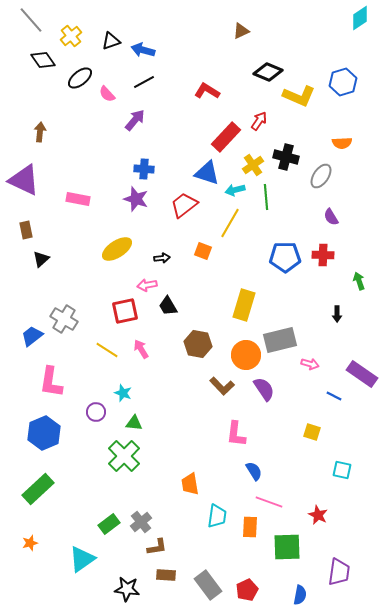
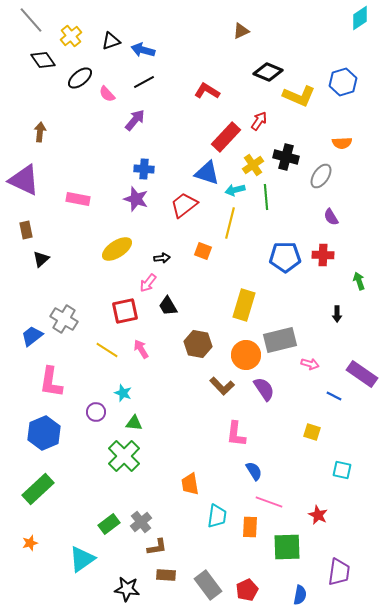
yellow line at (230, 223): rotated 16 degrees counterclockwise
pink arrow at (147, 285): moved 1 px right, 2 px up; rotated 42 degrees counterclockwise
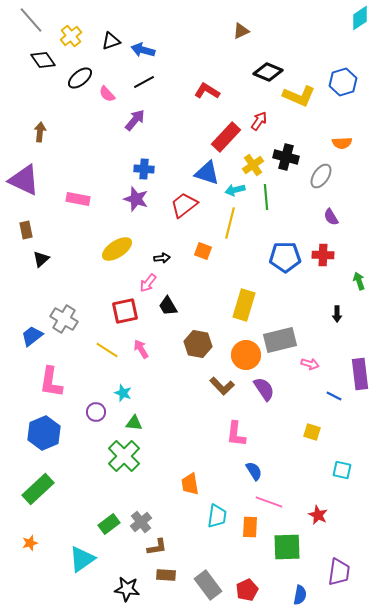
purple rectangle at (362, 374): moved 2 px left; rotated 48 degrees clockwise
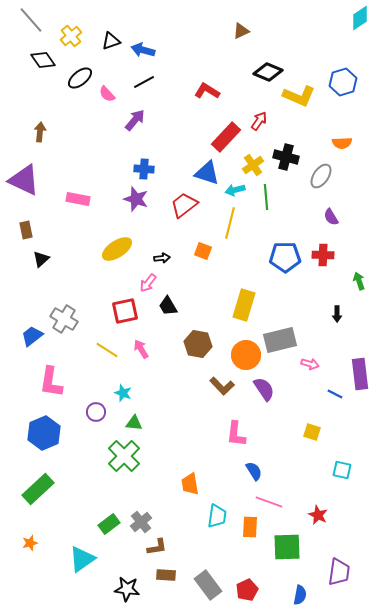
blue line at (334, 396): moved 1 px right, 2 px up
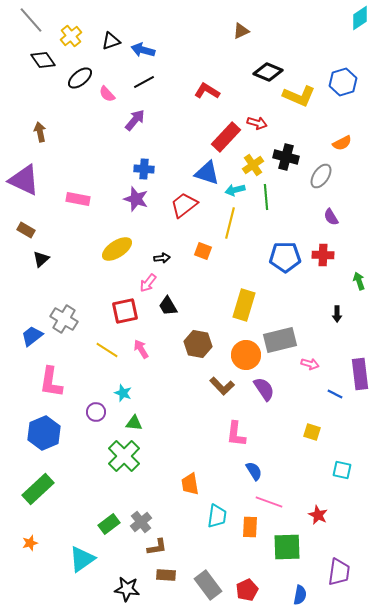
red arrow at (259, 121): moved 2 px left, 2 px down; rotated 72 degrees clockwise
brown arrow at (40, 132): rotated 18 degrees counterclockwise
orange semicircle at (342, 143): rotated 24 degrees counterclockwise
brown rectangle at (26, 230): rotated 48 degrees counterclockwise
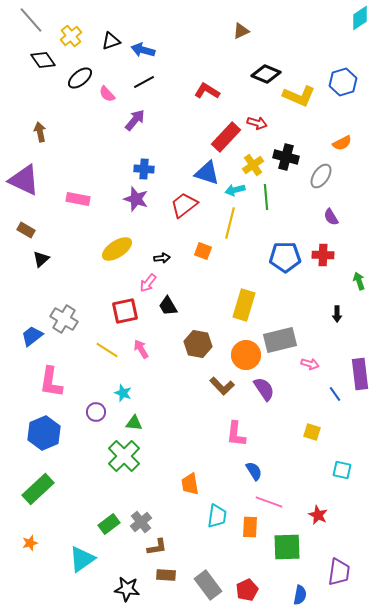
black diamond at (268, 72): moved 2 px left, 2 px down
blue line at (335, 394): rotated 28 degrees clockwise
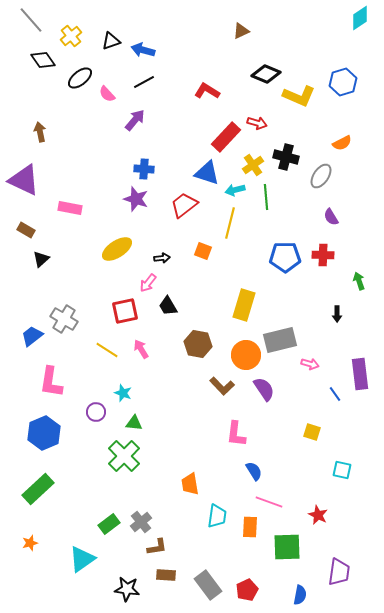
pink rectangle at (78, 199): moved 8 px left, 9 px down
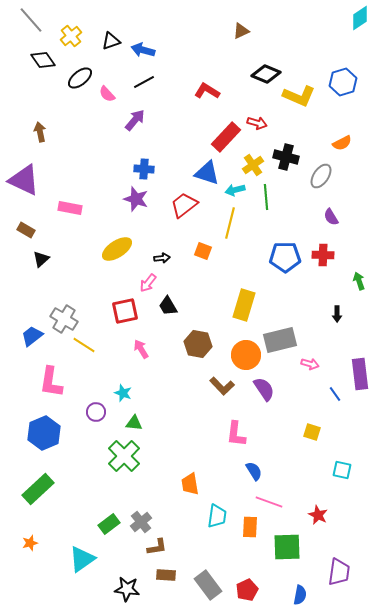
yellow line at (107, 350): moved 23 px left, 5 px up
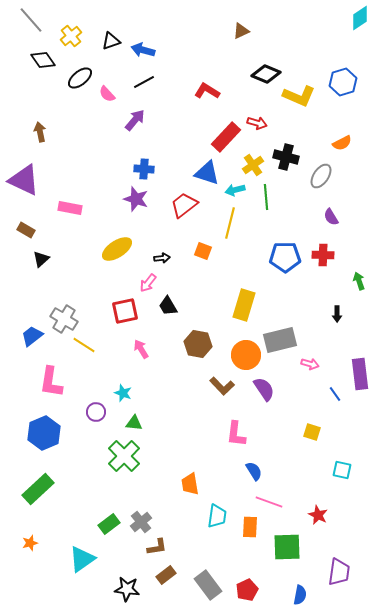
brown rectangle at (166, 575): rotated 42 degrees counterclockwise
